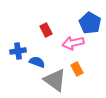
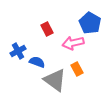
red rectangle: moved 1 px right, 1 px up
blue cross: rotated 21 degrees counterclockwise
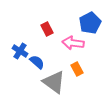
blue pentagon: rotated 15 degrees clockwise
pink arrow: rotated 20 degrees clockwise
blue cross: moved 2 px right; rotated 28 degrees counterclockwise
blue semicircle: rotated 21 degrees clockwise
gray triangle: moved 1 px left, 2 px down
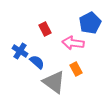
red rectangle: moved 2 px left
orange rectangle: moved 1 px left
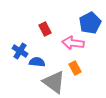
blue semicircle: rotated 35 degrees counterclockwise
orange rectangle: moved 1 px left, 1 px up
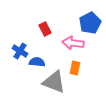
orange rectangle: rotated 40 degrees clockwise
gray triangle: rotated 15 degrees counterclockwise
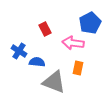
blue cross: moved 1 px left
orange rectangle: moved 3 px right
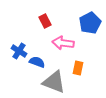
red rectangle: moved 8 px up
pink arrow: moved 10 px left
blue semicircle: rotated 14 degrees clockwise
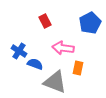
pink arrow: moved 5 px down
blue semicircle: moved 2 px left, 2 px down
gray triangle: moved 1 px right
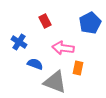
blue cross: moved 9 px up
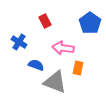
blue pentagon: rotated 10 degrees counterclockwise
blue semicircle: moved 1 px right, 1 px down
